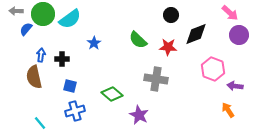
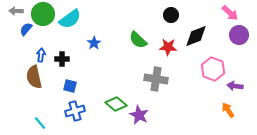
black diamond: moved 2 px down
green diamond: moved 4 px right, 10 px down
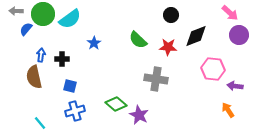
pink hexagon: rotated 15 degrees counterclockwise
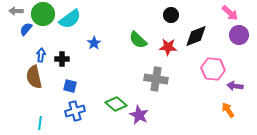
cyan line: rotated 48 degrees clockwise
